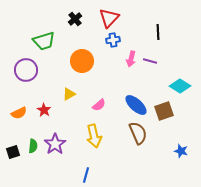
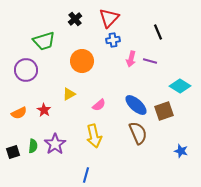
black line: rotated 21 degrees counterclockwise
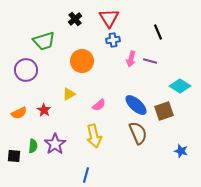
red triangle: rotated 15 degrees counterclockwise
black square: moved 1 px right, 4 px down; rotated 24 degrees clockwise
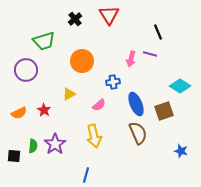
red triangle: moved 3 px up
blue cross: moved 42 px down
purple line: moved 7 px up
blue ellipse: moved 1 px up; rotated 25 degrees clockwise
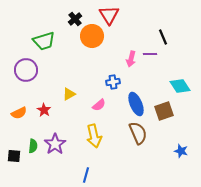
black line: moved 5 px right, 5 px down
purple line: rotated 16 degrees counterclockwise
orange circle: moved 10 px right, 25 px up
cyan diamond: rotated 25 degrees clockwise
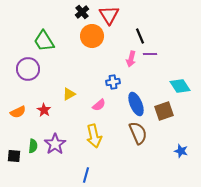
black cross: moved 7 px right, 7 px up
black line: moved 23 px left, 1 px up
green trapezoid: rotated 75 degrees clockwise
purple circle: moved 2 px right, 1 px up
orange semicircle: moved 1 px left, 1 px up
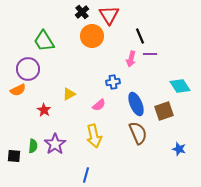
orange semicircle: moved 22 px up
blue star: moved 2 px left, 2 px up
